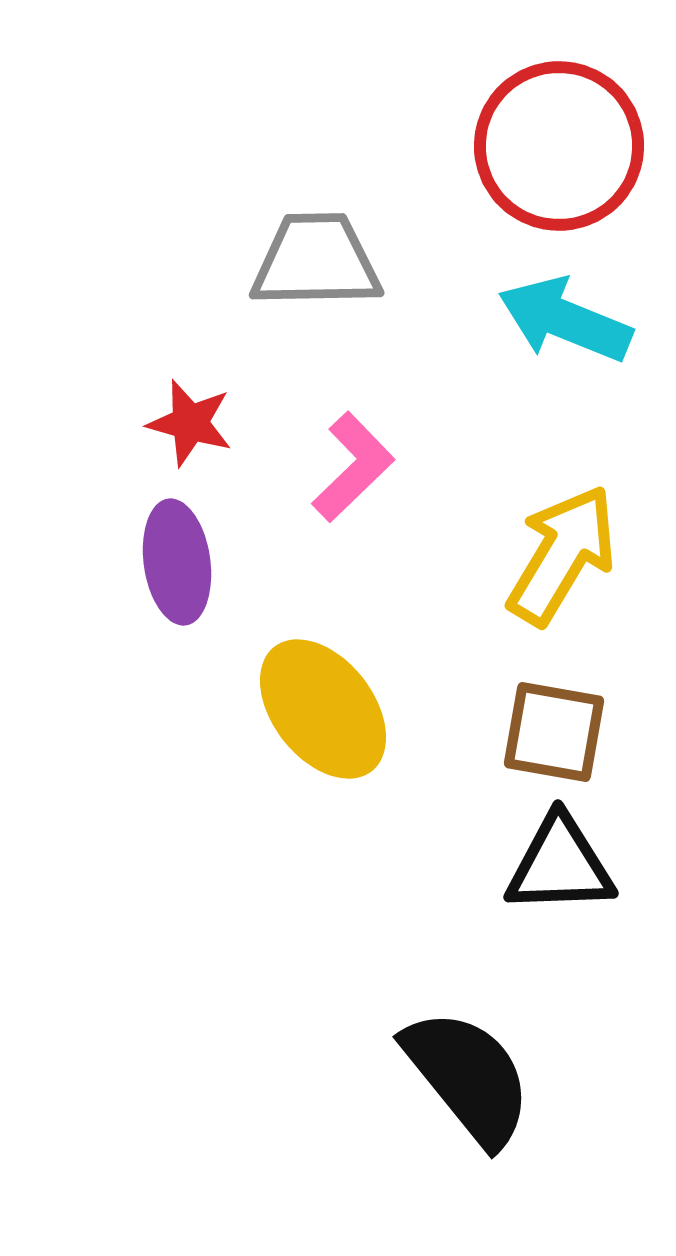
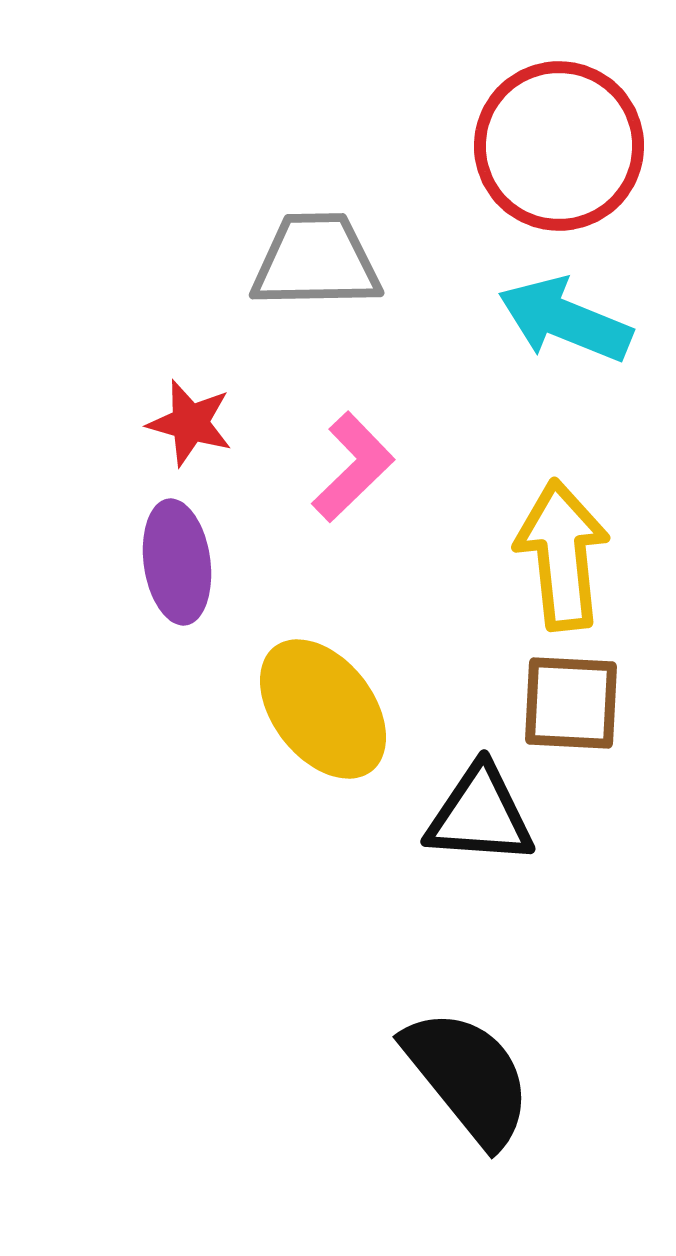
yellow arrow: rotated 37 degrees counterclockwise
brown square: moved 17 px right, 29 px up; rotated 7 degrees counterclockwise
black triangle: moved 80 px left, 50 px up; rotated 6 degrees clockwise
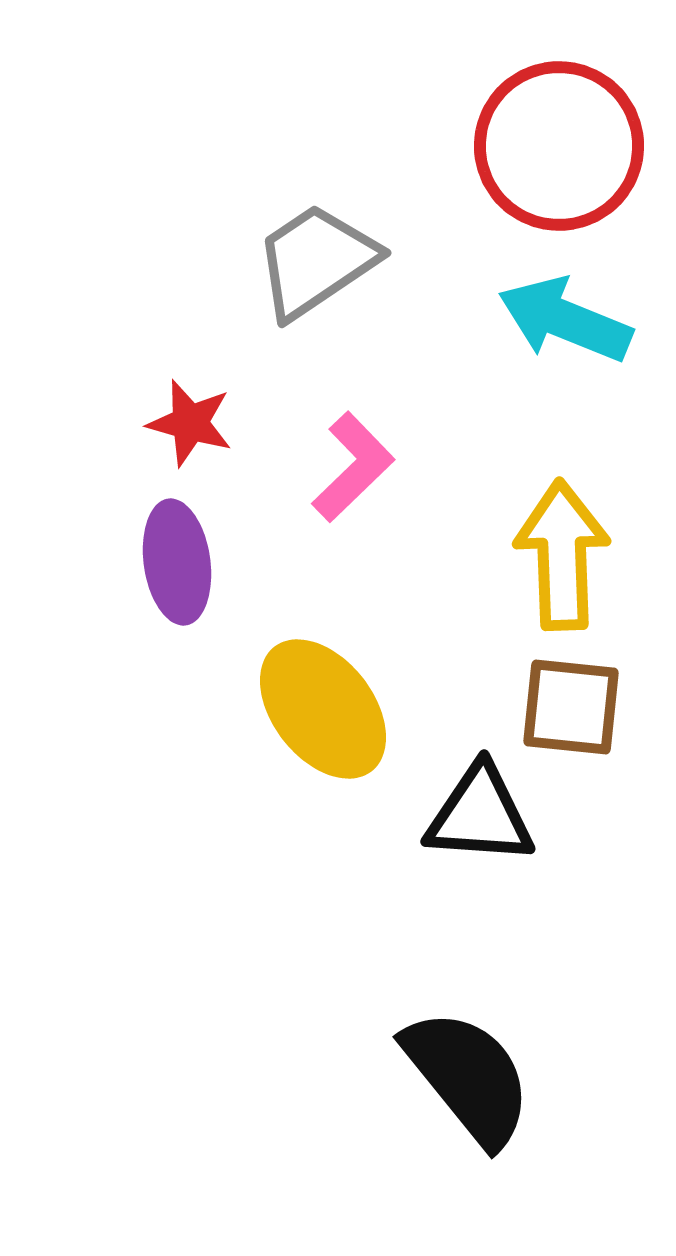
gray trapezoid: rotated 33 degrees counterclockwise
yellow arrow: rotated 4 degrees clockwise
brown square: moved 4 px down; rotated 3 degrees clockwise
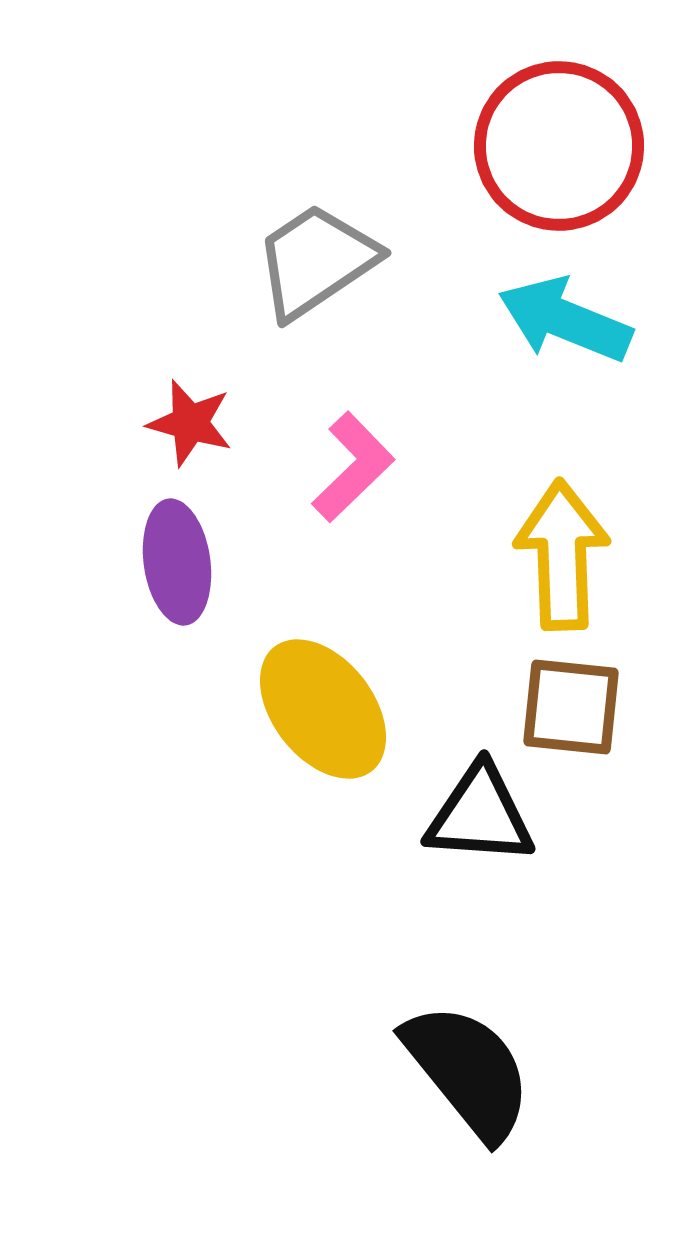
black semicircle: moved 6 px up
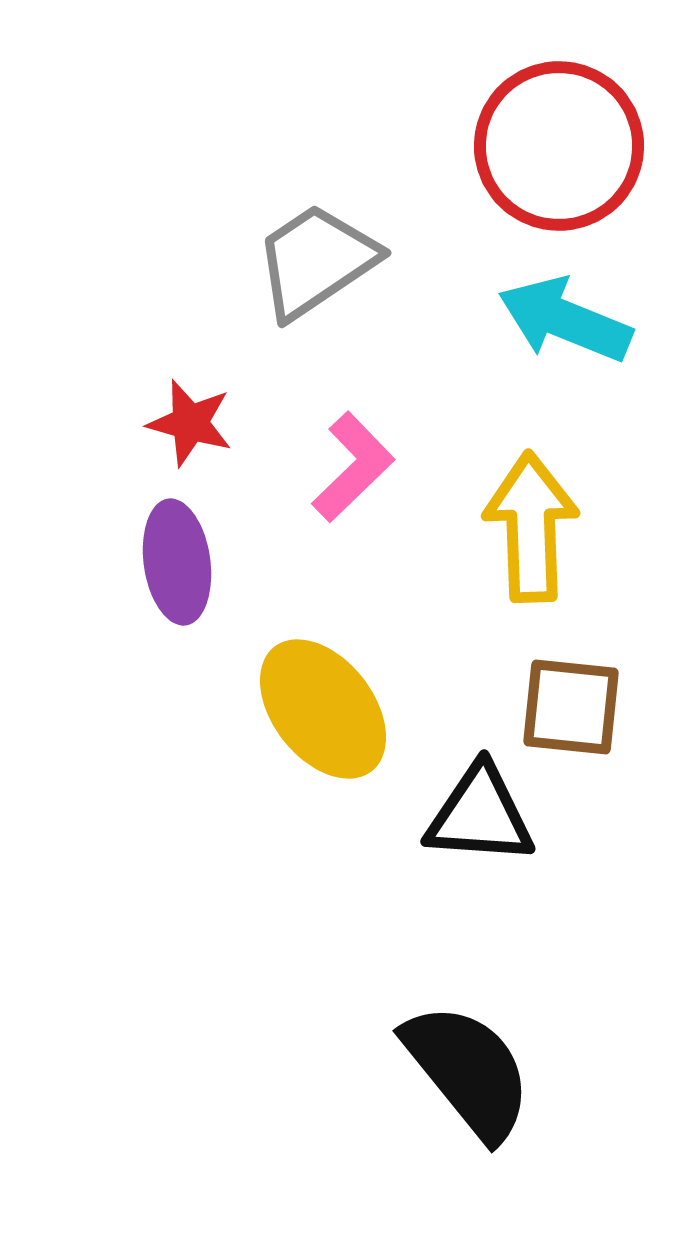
yellow arrow: moved 31 px left, 28 px up
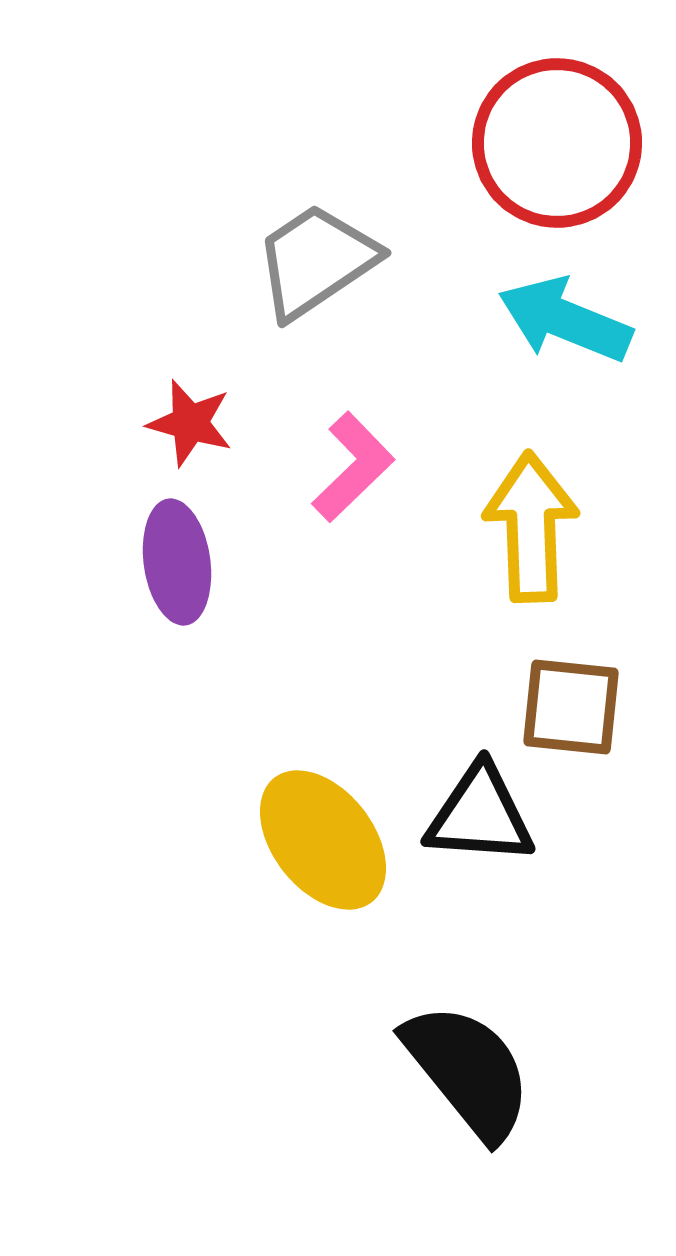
red circle: moved 2 px left, 3 px up
yellow ellipse: moved 131 px down
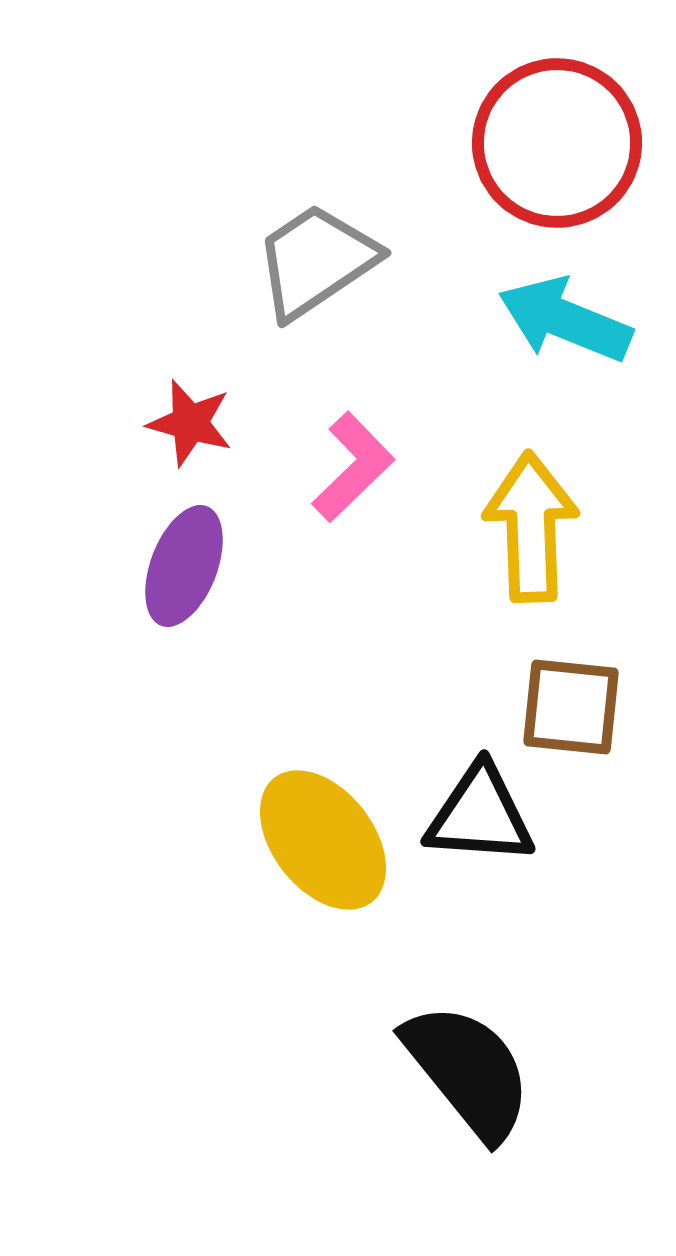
purple ellipse: moved 7 px right, 4 px down; rotated 29 degrees clockwise
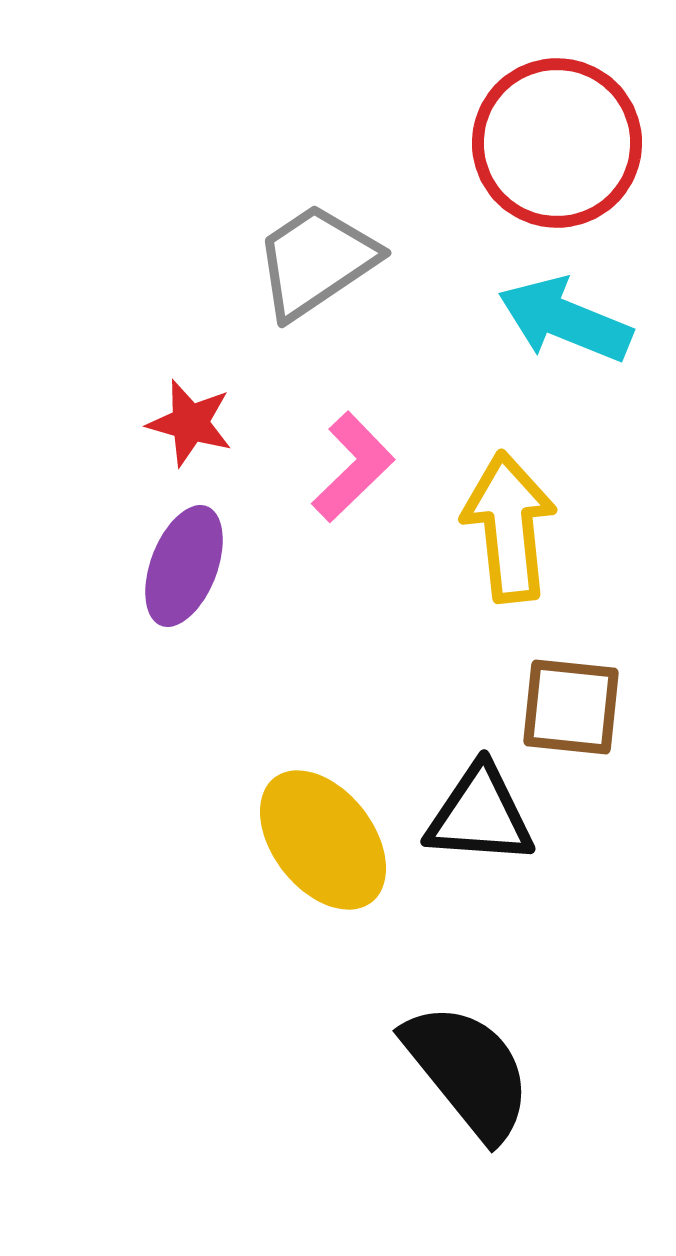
yellow arrow: moved 22 px left; rotated 4 degrees counterclockwise
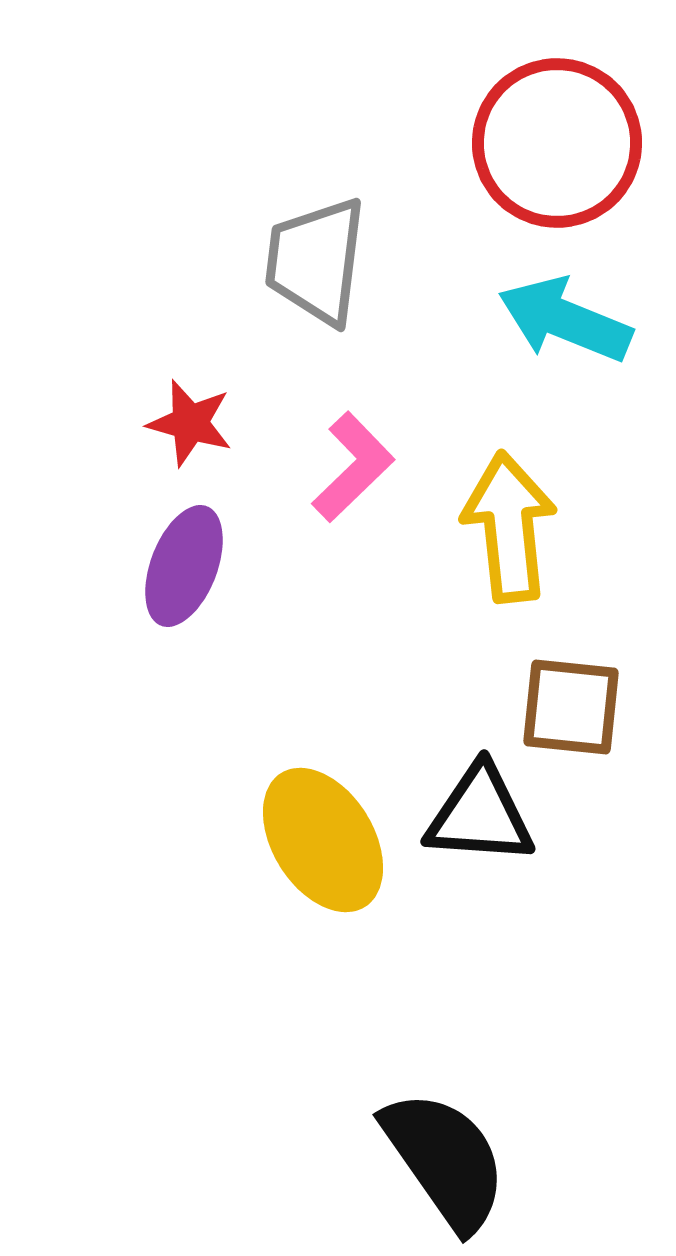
gray trapezoid: rotated 49 degrees counterclockwise
yellow ellipse: rotated 6 degrees clockwise
black semicircle: moved 23 px left, 89 px down; rotated 4 degrees clockwise
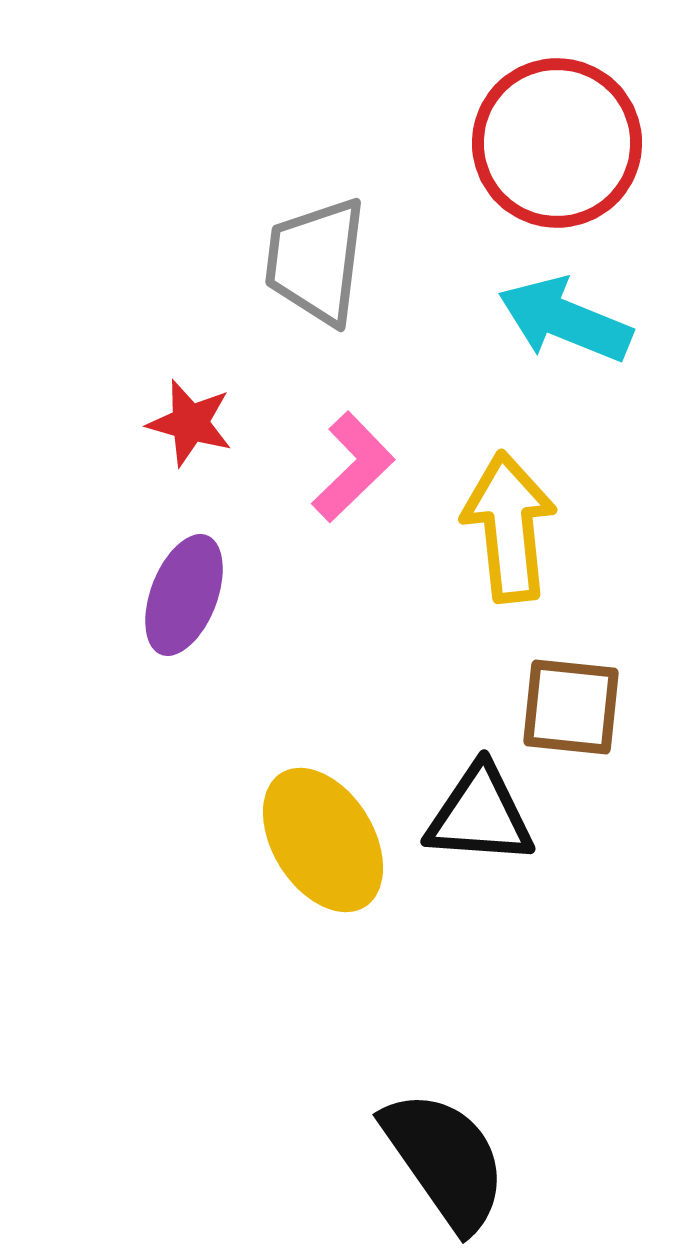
purple ellipse: moved 29 px down
